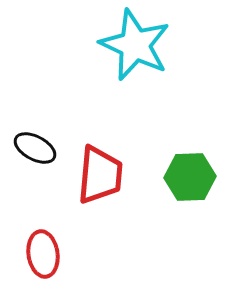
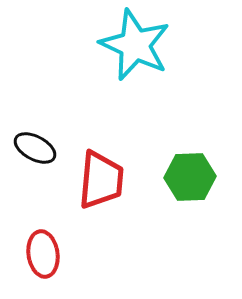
red trapezoid: moved 1 px right, 5 px down
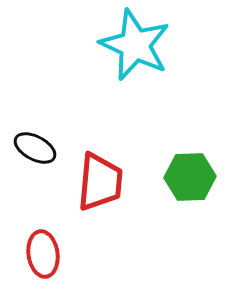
red trapezoid: moved 1 px left, 2 px down
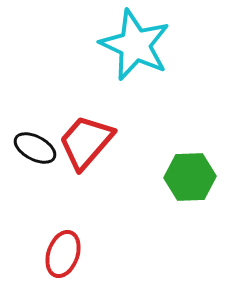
red trapezoid: moved 14 px left, 40 px up; rotated 144 degrees counterclockwise
red ellipse: moved 20 px right; rotated 27 degrees clockwise
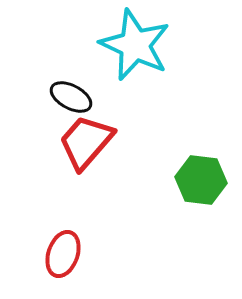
black ellipse: moved 36 px right, 51 px up
green hexagon: moved 11 px right, 3 px down; rotated 9 degrees clockwise
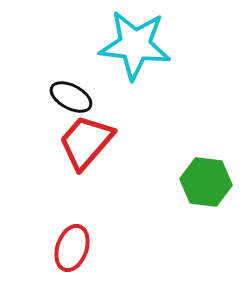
cyan star: rotated 18 degrees counterclockwise
green hexagon: moved 5 px right, 2 px down
red ellipse: moved 9 px right, 6 px up
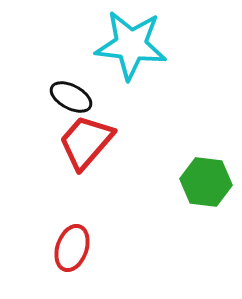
cyan star: moved 4 px left
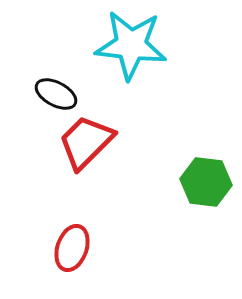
black ellipse: moved 15 px left, 3 px up
red trapezoid: rotated 4 degrees clockwise
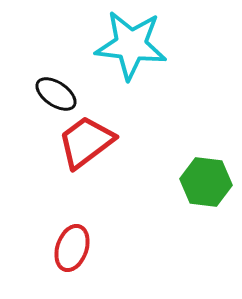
black ellipse: rotated 6 degrees clockwise
red trapezoid: rotated 8 degrees clockwise
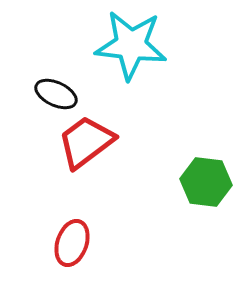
black ellipse: rotated 9 degrees counterclockwise
red ellipse: moved 5 px up
